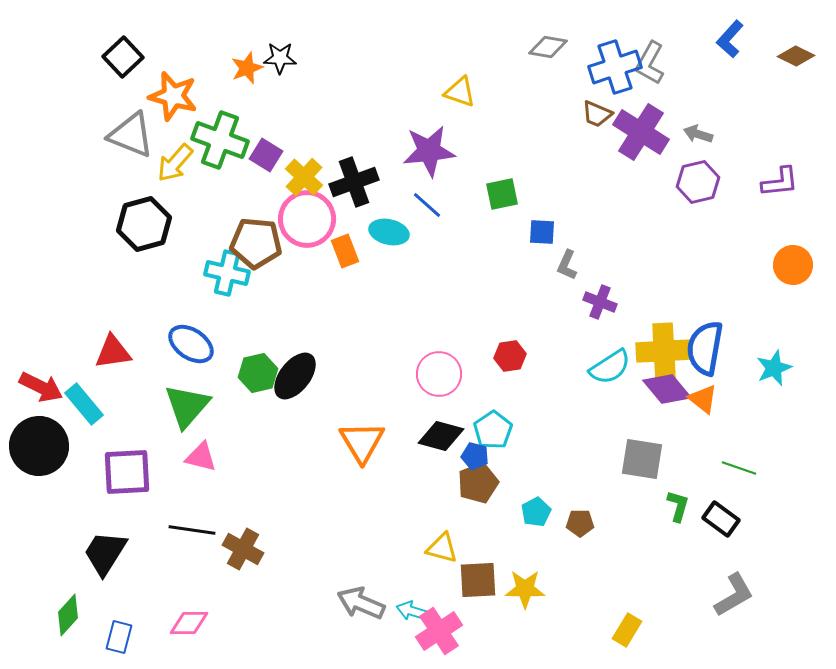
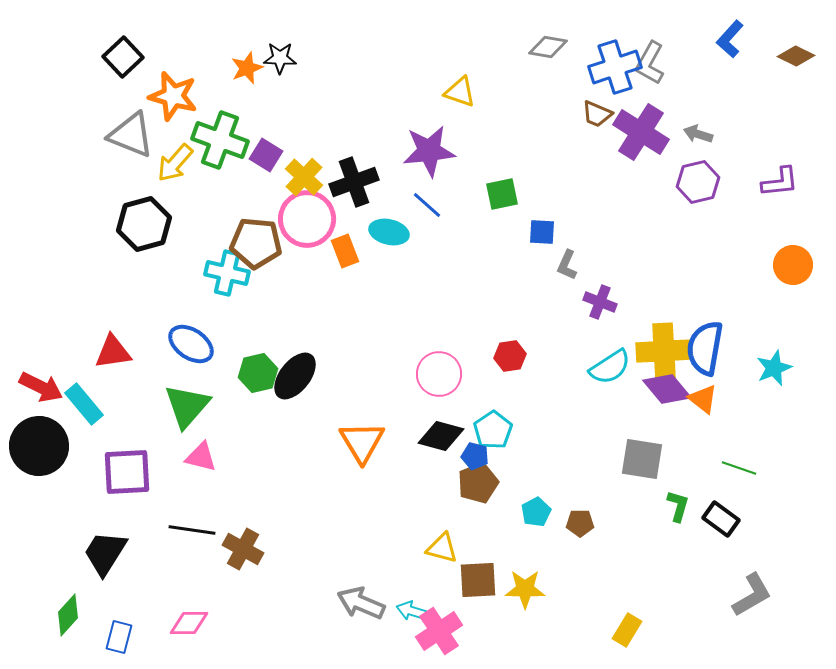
gray L-shape at (734, 595): moved 18 px right
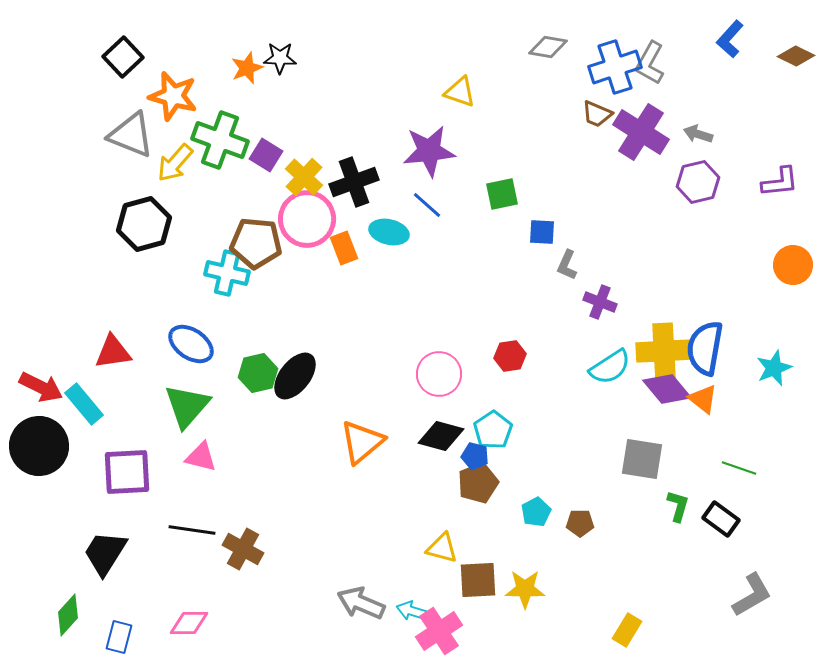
orange rectangle at (345, 251): moved 1 px left, 3 px up
orange triangle at (362, 442): rotated 21 degrees clockwise
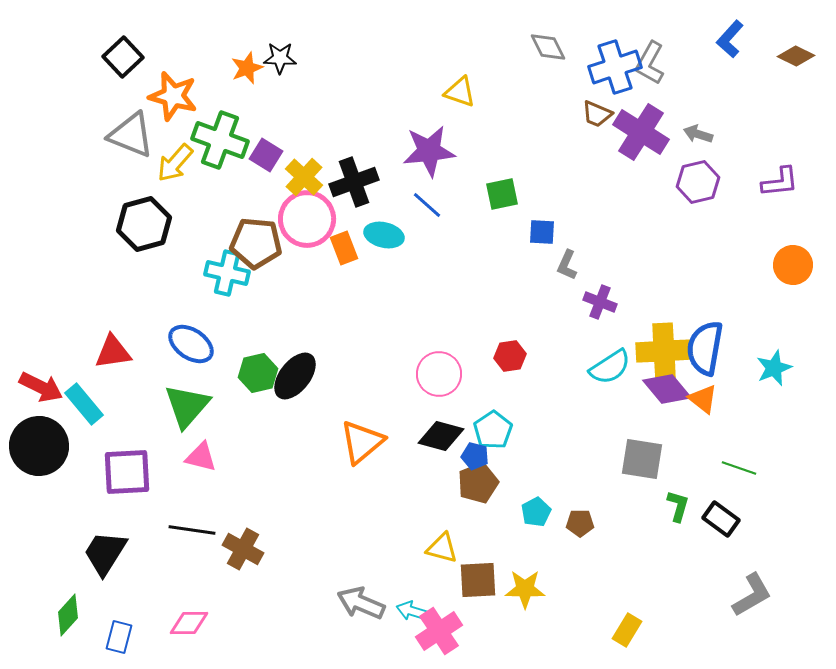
gray diamond at (548, 47): rotated 54 degrees clockwise
cyan ellipse at (389, 232): moved 5 px left, 3 px down
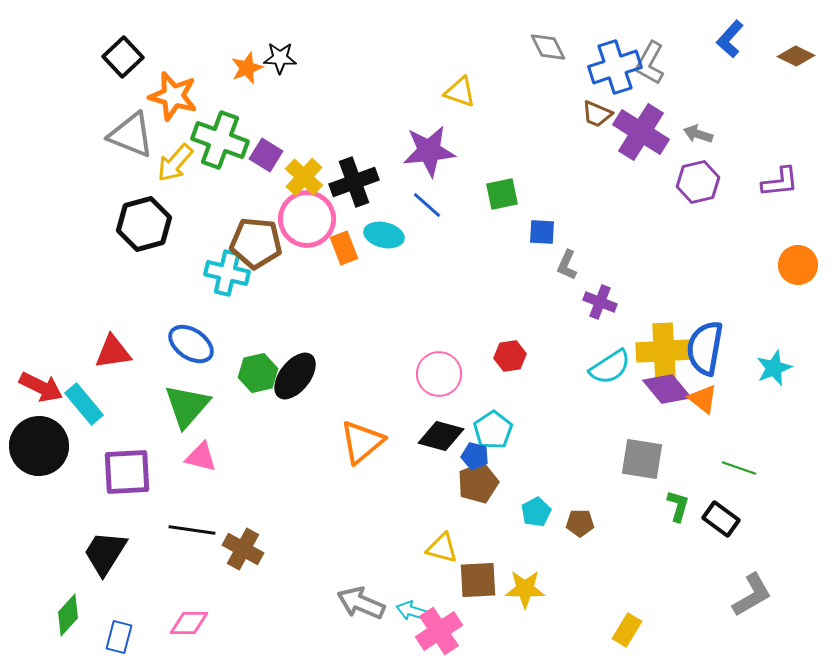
orange circle at (793, 265): moved 5 px right
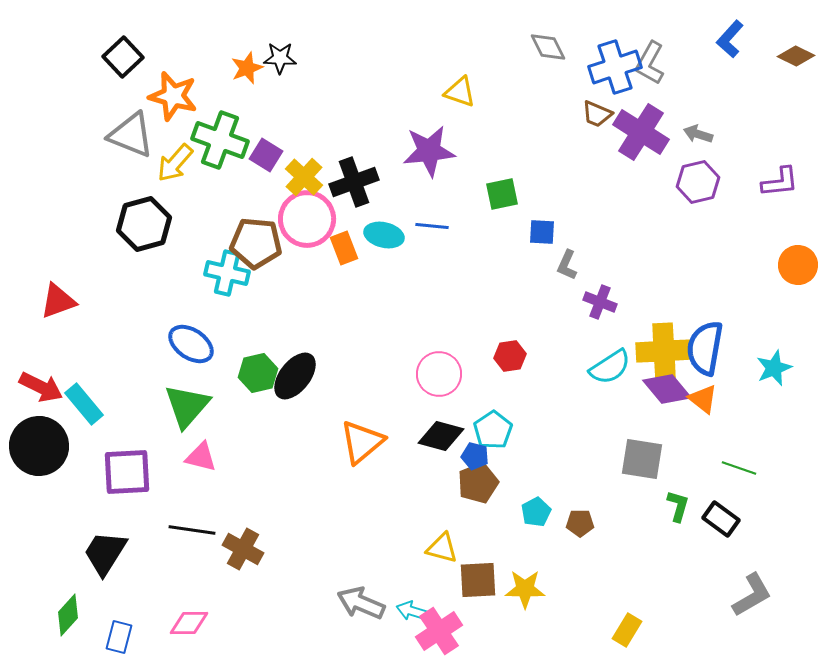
blue line at (427, 205): moved 5 px right, 21 px down; rotated 36 degrees counterclockwise
red triangle at (113, 352): moved 55 px left, 51 px up; rotated 12 degrees counterclockwise
